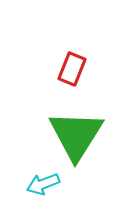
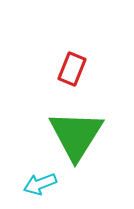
cyan arrow: moved 3 px left
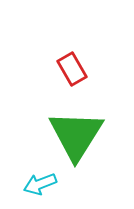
red rectangle: rotated 52 degrees counterclockwise
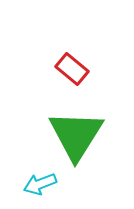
red rectangle: rotated 20 degrees counterclockwise
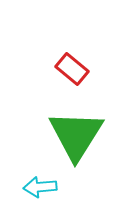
cyan arrow: moved 3 px down; rotated 16 degrees clockwise
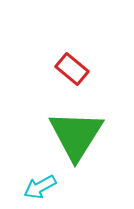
cyan arrow: rotated 24 degrees counterclockwise
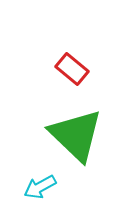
green triangle: rotated 18 degrees counterclockwise
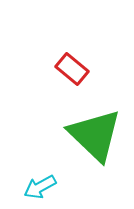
green triangle: moved 19 px right
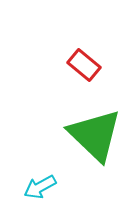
red rectangle: moved 12 px right, 4 px up
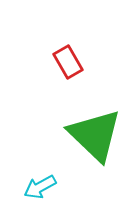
red rectangle: moved 16 px left, 3 px up; rotated 20 degrees clockwise
